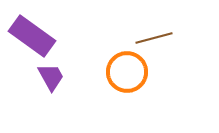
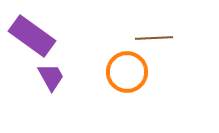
brown line: rotated 12 degrees clockwise
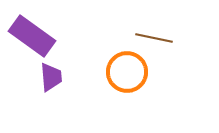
brown line: rotated 15 degrees clockwise
purple trapezoid: rotated 24 degrees clockwise
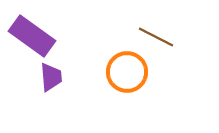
brown line: moved 2 px right, 1 px up; rotated 15 degrees clockwise
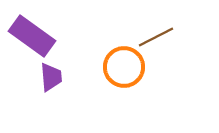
brown line: rotated 54 degrees counterclockwise
orange circle: moved 3 px left, 5 px up
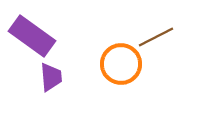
orange circle: moved 3 px left, 3 px up
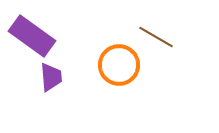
brown line: rotated 57 degrees clockwise
orange circle: moved 2 px left, 1 px down
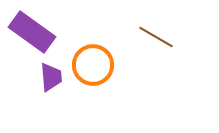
purple rectangle: moved 4 px up
orange circle: moved 26 px left
